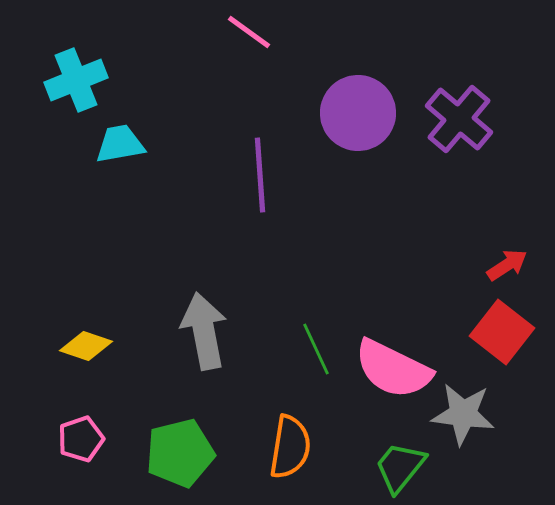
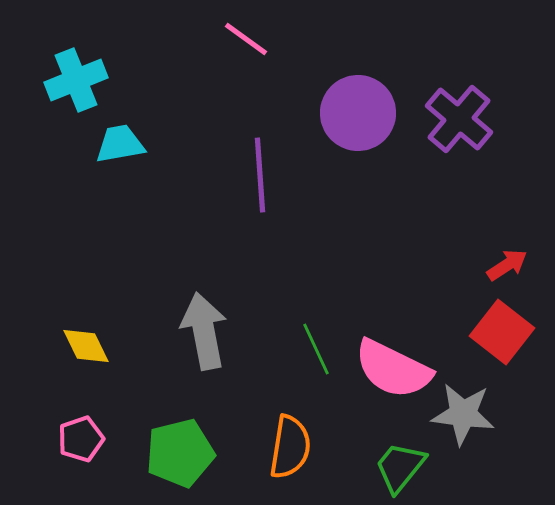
pink line: moved 3 px left, 7 px down
yellow diamond: rotated 45 degrees clockwise
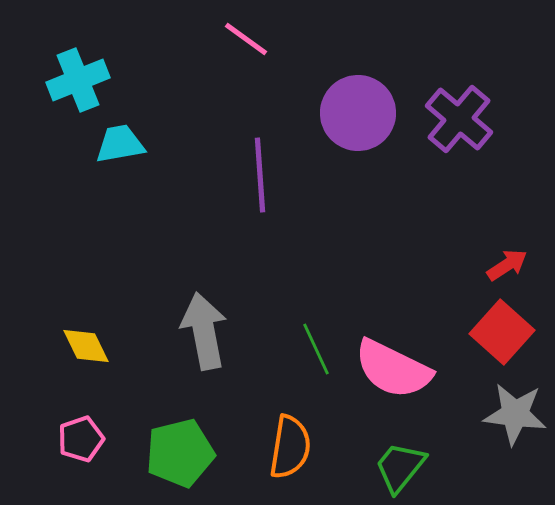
cyan cross: moved 2 px right
red square: rotated 4 degrees clockwise
gray star: moved 52 px right
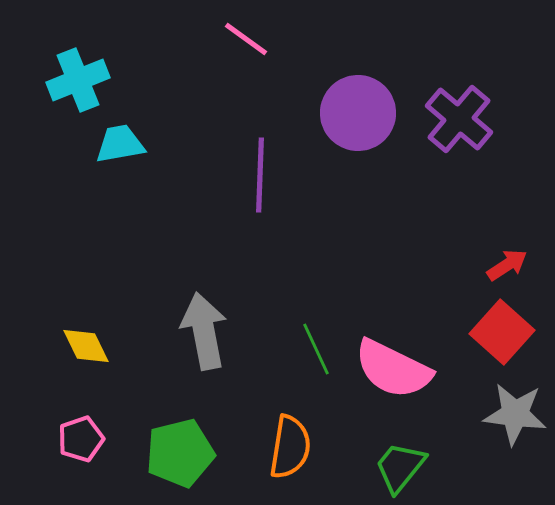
purple line: rotated 6 degrees clockwise
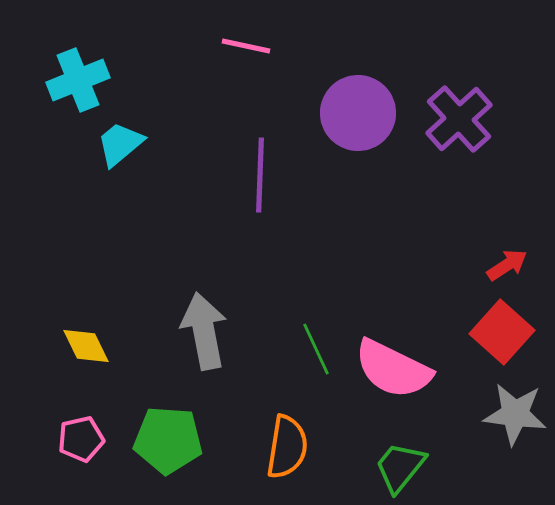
pink line: moved 7 px down; rotated 24 degrees counterclockwise
purple cross: rotated 8 degrees clockwise
cyan trapezoid: rotated 30 degrees counterclockwise
pink pentagon: rotated 6 degrees clockwise
orange semicircle: moved 3 px left
green pentagon: moved 12 px left, 13 px up; rotated 18 degrees clockwise
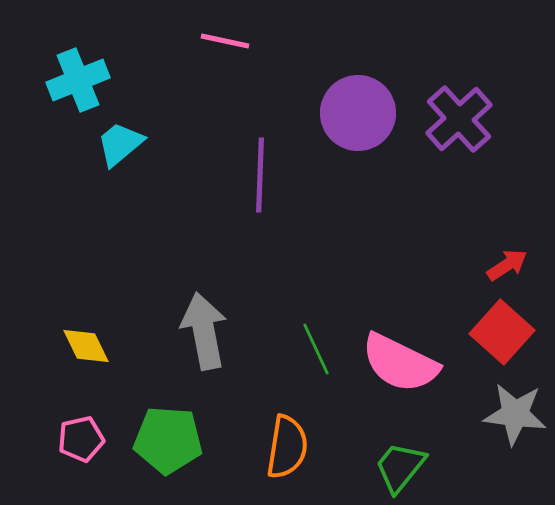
pink line: moved 21 px left, 5 px up
pink semicircle: moved 7 px right, 6 px up
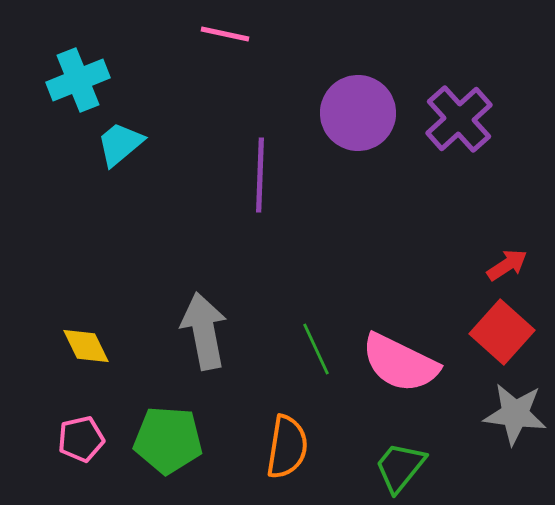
pink line: moved 7 px up
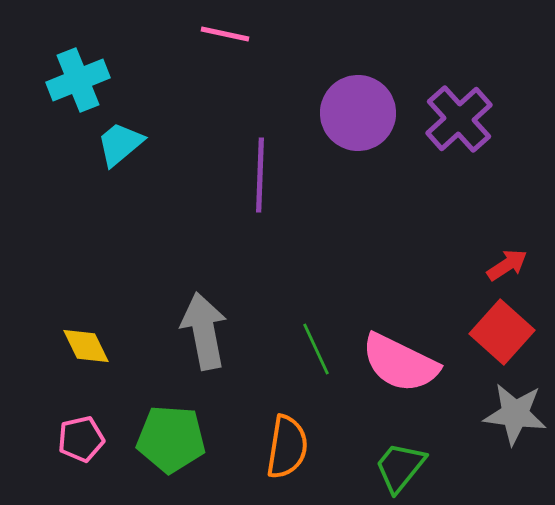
green pentagon: moved 3 px right, 1 px up
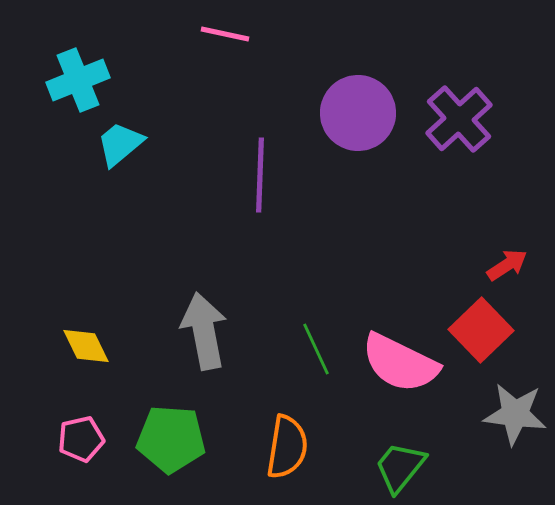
red square: moved 21 px left, 2 px up; rotated 4 degrees clockwise
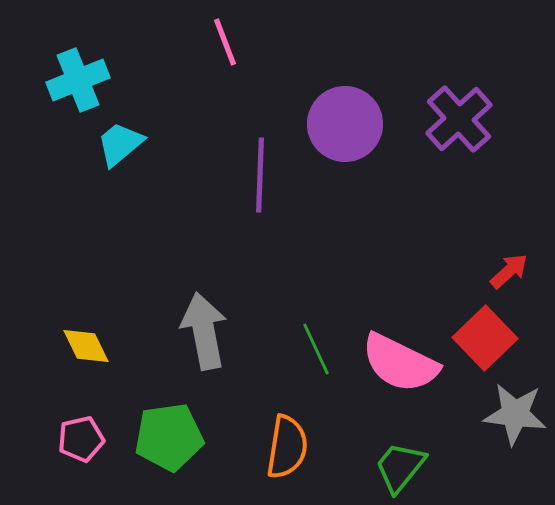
pink line: moved 8 px down; rotated 57 degrees clockwise
purple circle: moved 13 px left, 11 px down
red arrow: moved 2 px right, 6 px down; rotated 9 degrees counterclockwise
red square: moved 4 px right, 8 px down
green pentagon: moved 2 px left, 2 px up; rotated 12 degrees counterclockwise
